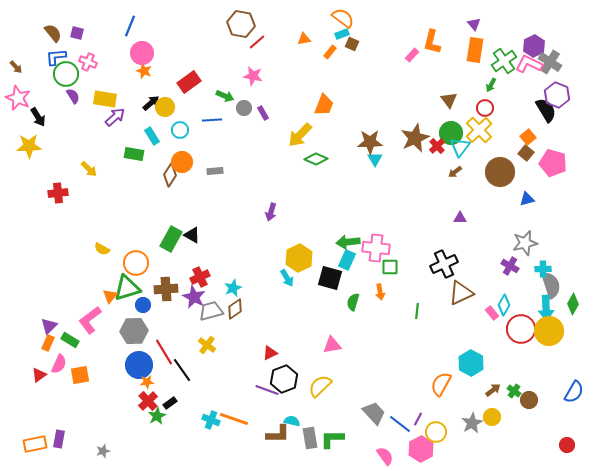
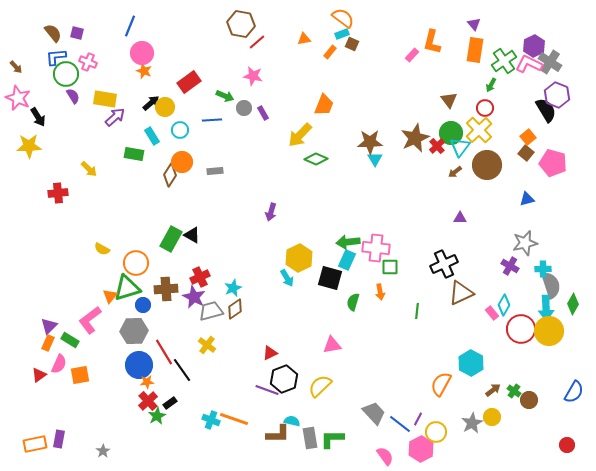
brown circle at (500, 172): moved 13 px left, 7 px up
gray star at (103, 451): rotated 16 degrees counterclockwise
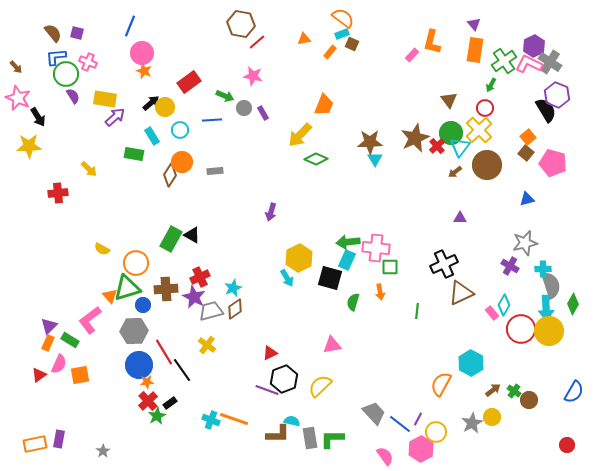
orange triangle at (110, 296): rotated 21 degrees counterclockwise
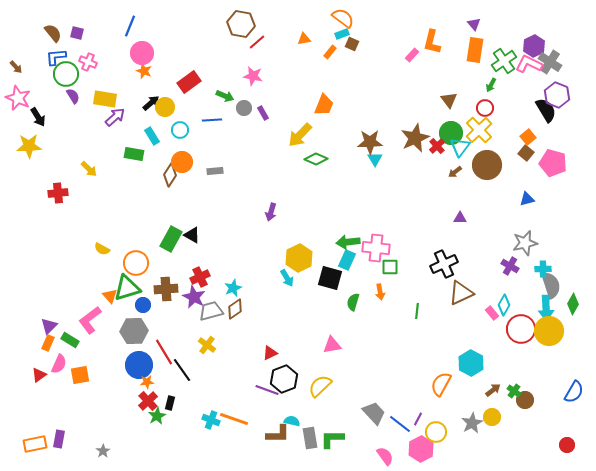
brown circle at (529, 400): moved 4 px left
black rectangle at (170, 403): rotated 40 degrees counterclockwise
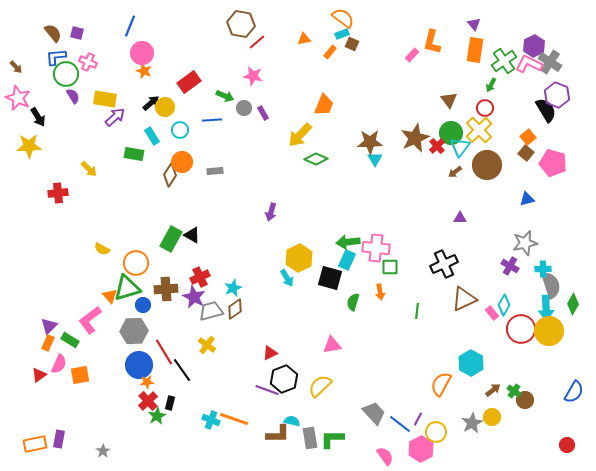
brown triangle at (461, 293): moved 3 px right, 6 px down
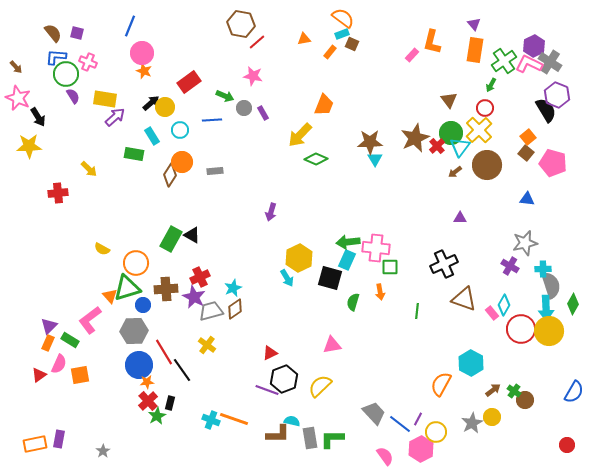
blue L-shape at (56, 57): rotated 10 degrees clockwise
blue triangle at (527, 199): rotated 21 degrees clockwise
brown triangle at (464, 299): rotated 44 degrees clockwise
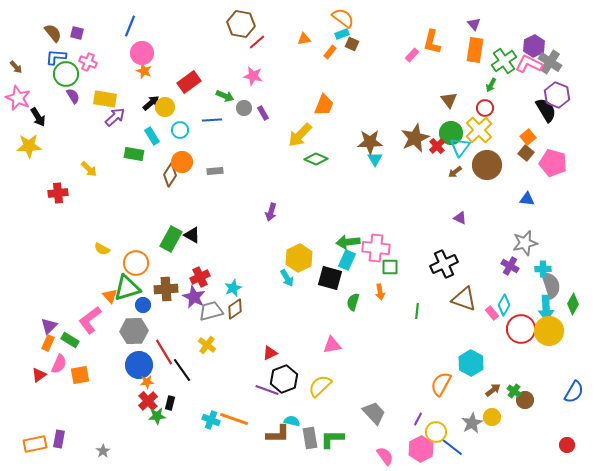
purple triangle at (460, 218): rotated 24 degrees clockwise
green star at (157, 416): rotated 24 degrees clockwise
blue line at (400, 424): moved 52 px right, 23 px down
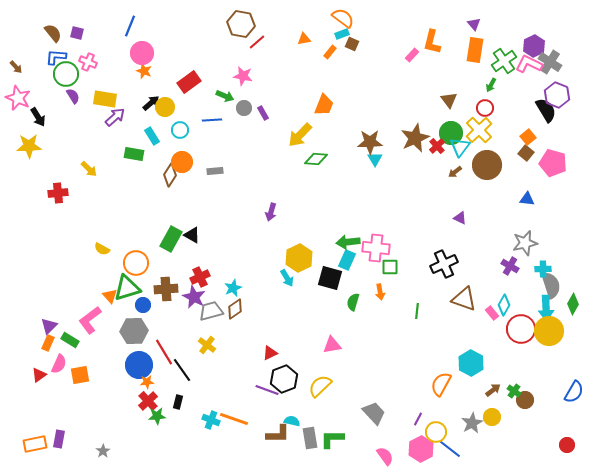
pink star at (253, 76): moved 10 px left
green diamond at (316, 159): rotated 20 degrees counterclockwise
black rectangle at (170, 403): moved 8 px right, 1 px up
blue line at (452, 447): moved 2 px left, 2 px down
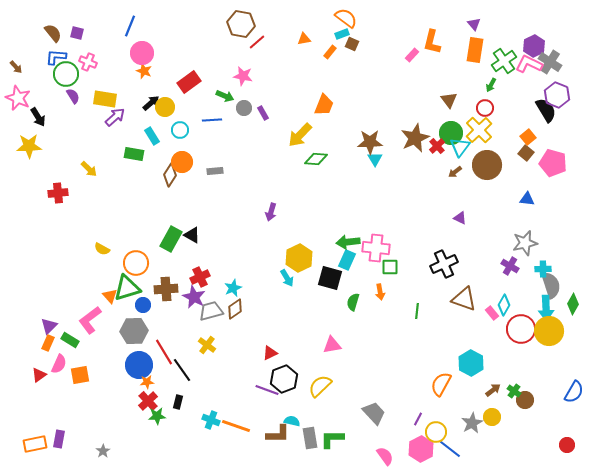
orange semicircle at (343, 18): moved 3 px right
orange line at (234, 419): moved 2 px right, 7 px down
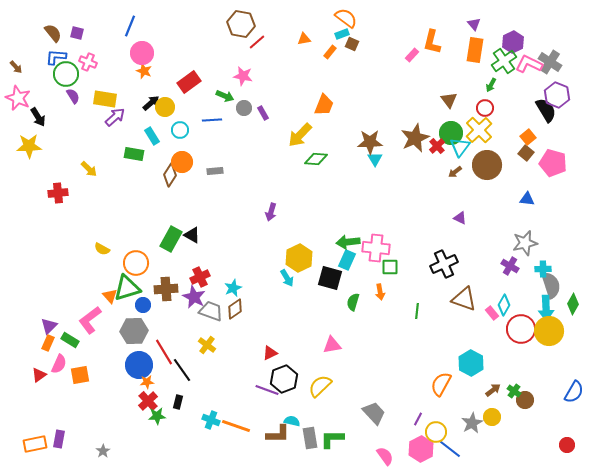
purple hexagon at (534, 46): moved 21 px left, 4 px up
gray trapezoid at (211, 311): rotated 35 degrees clockwise
